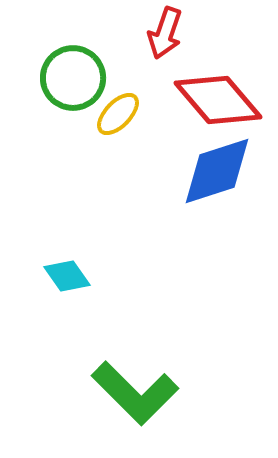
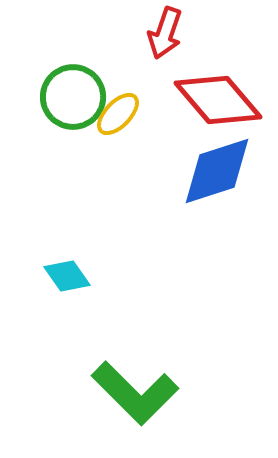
green circle: moved 19 px down
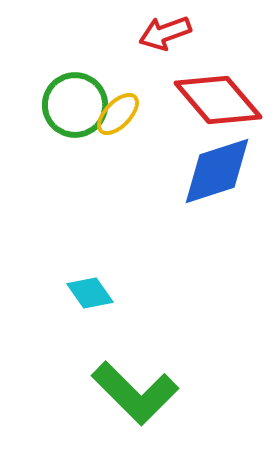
red arrow: rotated 51 degrees clockwise
green circle: moved 2 px right, 8 px down
cyan diamond: moved 23 px right, 17 px down
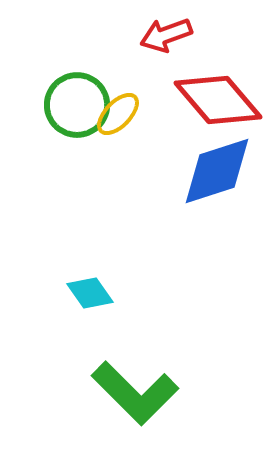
red arrow: moved 1 px right, 2 px down
green circle: moved 2 px right
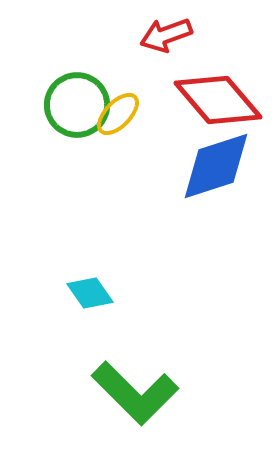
blue diamond: moved 1 px left, 5 px up
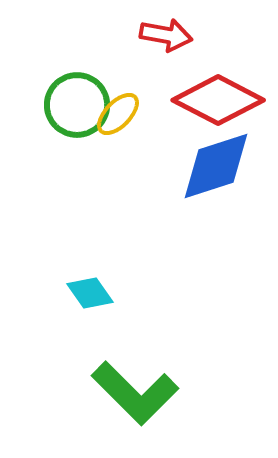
red arrow: rotated 150 degrees counterclockwise
red diamond: rotated 22 degrees counterclockwise
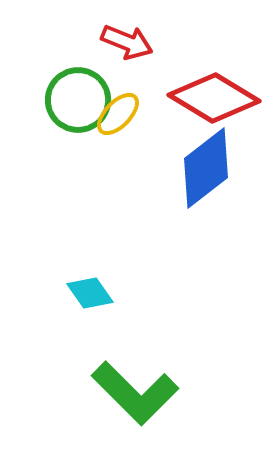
red arrow: moved 39 px left, 7 px down; rotated 12 degrees clockwise
red diamond: moved 4 px left, 2 px up; rotated 4 degrees clockwise
green circle: moved 1 px right, 5 px up
blue diamond: moved 10 px left, 2 px down; rotated 20 degrees counterclockwise
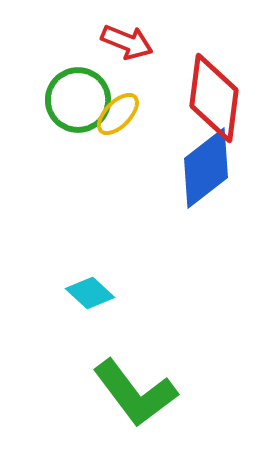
red diamond: rotated 66 degrees clockwise
cyan diamond: rotated 12 degrees counterclockwise
green L-shape: rotated 8 degrees clockwise
